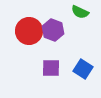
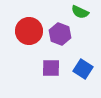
purple hexagon: moved 7 px right, 4 px down
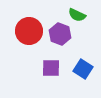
green semicircle: moved 3 px left, 3 px down
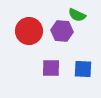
purple hexagon: moved 2 px right, 3 px up; rotated 15 degrees counterclockwise
blue square: rotated 30 degrees counterclockwise
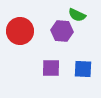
red circle: moved 9 px left
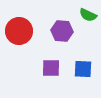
green semicircle: moved 11 px right
red circle: moved 1 px left
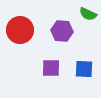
green semicircle: moved 1 px up
red circle: moved 1 px right, 1 px up
blue square: moved 1 px right
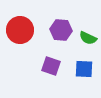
green semicircle: moved 24 px down
purple hexagon: moved 1 px left, 1 px up
purple square: moved 2 px up; rotated 18 degrees clockwise
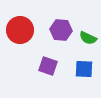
purple square: moved 3 px left
